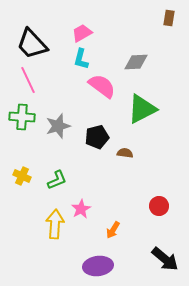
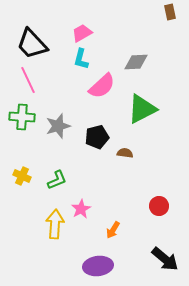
brown rectangle: moved 1 px right, 6 px up; rotated 21 degrees counterclockwise
pink semicircle: rotated 100 degrees clockwise
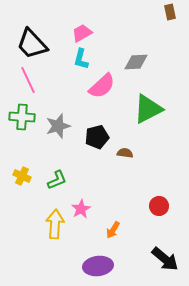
green triangle: moved 6 px right
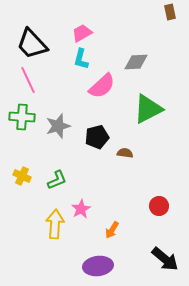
orange arrow: moved 1 px left
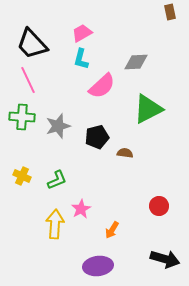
black arrow: rotated 24 degrees counterclockwise
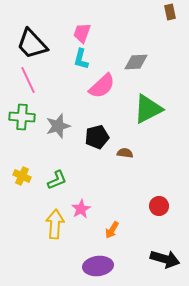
pink trapezoid: rotated 40 degrees counterclockwise
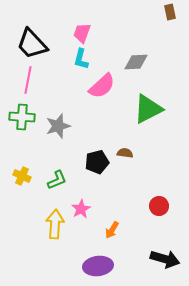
pink line: rotated 36 degrees clockwise
black pentagon: moved 25 px down
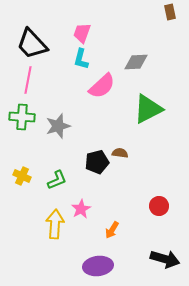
brown semicircle: moved 5 px left
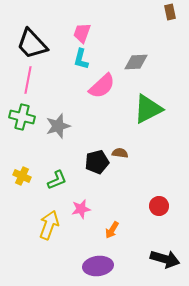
green cross: rotated 10 degrees clockwise
pink star: rotated 18 degrees clockwise
yellow arrow: moved 6 px left, 1 px down; rotated 16 degrees clockwise
